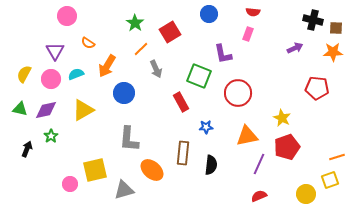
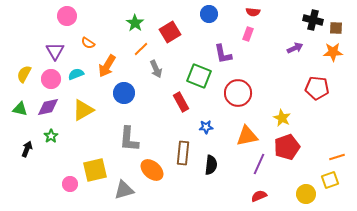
purple diamond at (46, 110): moved 2 px right, 3 px up
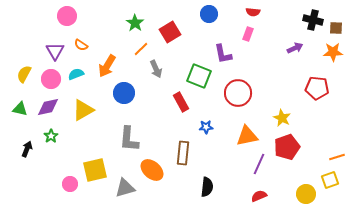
orange semicircle at (88, 43): moved 7 px left, 2 px down
black semicircle at (211, 165): moved 4 px left, 22 px down
gray triangle at (124, 190): moved 1 px right, 2 px up
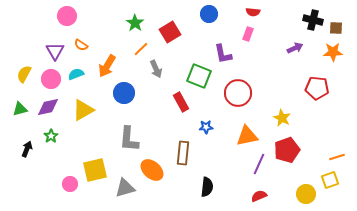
green triangle at (20, 109): rotated 28 degrees counterclockwise
red pentagon at (287, 147): moved 3 px down
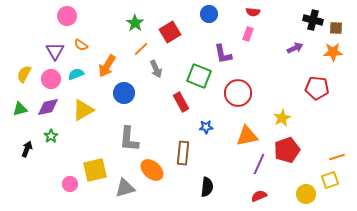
yellow star at (282, 118): rotated 18 degrees clockwise
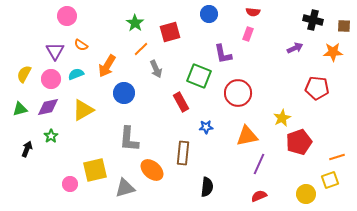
brown square at (336, 28): moved 8 px right, 2 px up
red square at (170, 32): rotated 15 degrees clockwise
red pentagon at (287, 150): moved 12 px right, 8 px up
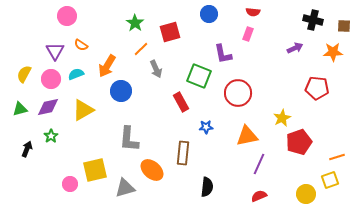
blue circle at (124, 93): moved 3 px left, 2 px up
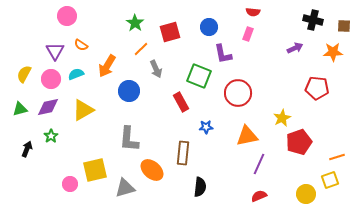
blue circle at (209, 14): moved 13 px down
blue circle at (121, 91): moved 8 px right
black semicircle at (207, 187): moved 7 px left
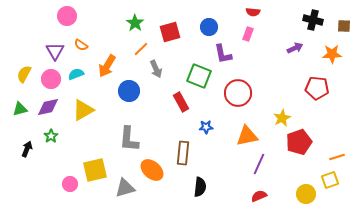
orange star at (333, 52): moved 1 px left, 2 px down
